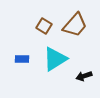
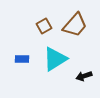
brown square: rotated 28 degrees clockwise
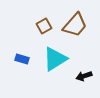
blue rectangle: rotated 16 degrees clockwise
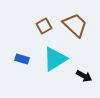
brown trapezoid: rotated 88 degrees counterclockwise
black arrow: rotated 133 degrees counterclockwise
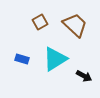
brown square: moved 4 px left, 4 px up
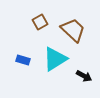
brown trapezoid: moved 2 px left, 5 px down
blue rectangle: moved 1 px right, 1 px down
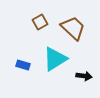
brown trapezoid: moved 2 px up
blue rectangle: moved 5 px down
black arrow: rotated 21 degrees counterclockwise
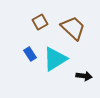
blue rectangle: moved 7 px right, 11 px up; rotated 40 degrees clockwise
